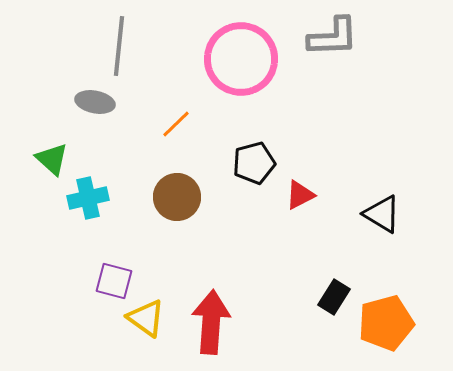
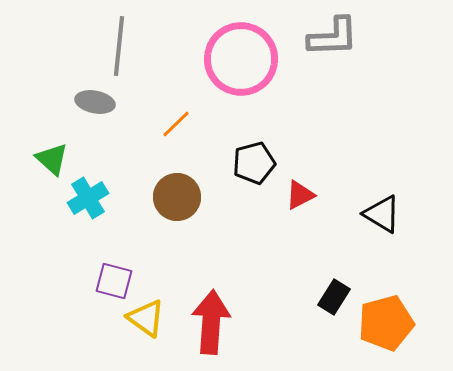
cyan cross: rotated 18 degrees counterclockwise
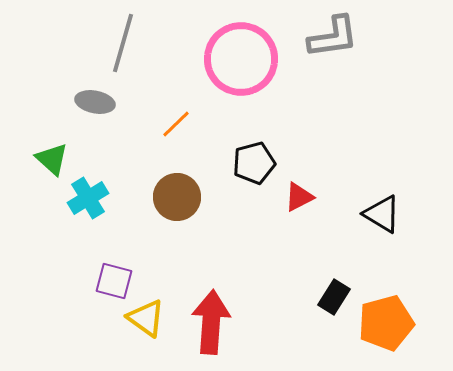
gray L-shape: rotated 6 degrees counterclockwise
gray line: moved 4 px right, 3 px up; rotated 10 degrees clockwise
red triangle: moved 1 px left, 2 px down
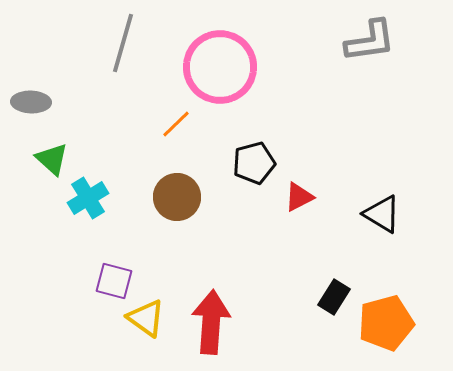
gray L-shape: moved 37 px right, 4 px down
pink circle: moved 21 px left, 8 px down
gray ellipse: moved 64 px left; rotated 9 degrees counterclockwise
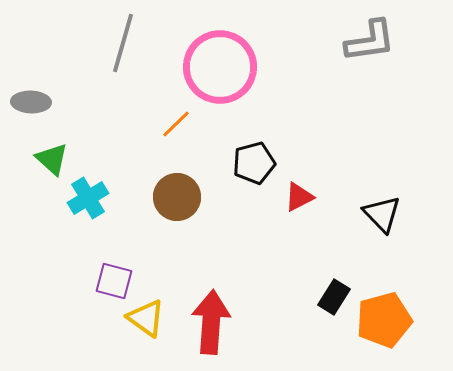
black triangle: rotated 15 degrees clockwise
orange pentagon: moved 2 px left, 3 px up
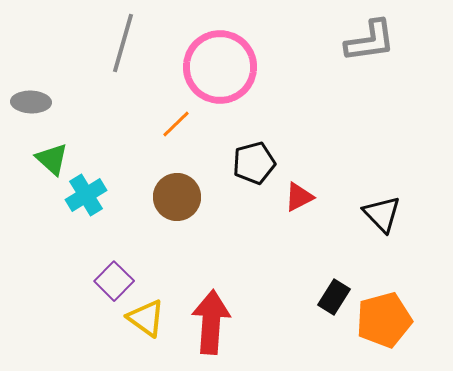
cyan cross: moved 2 px left, 3 px up
purple square: rotated 30 degrees clockwise
